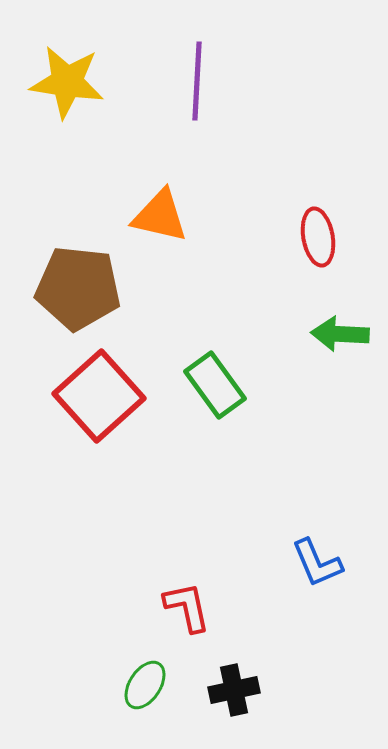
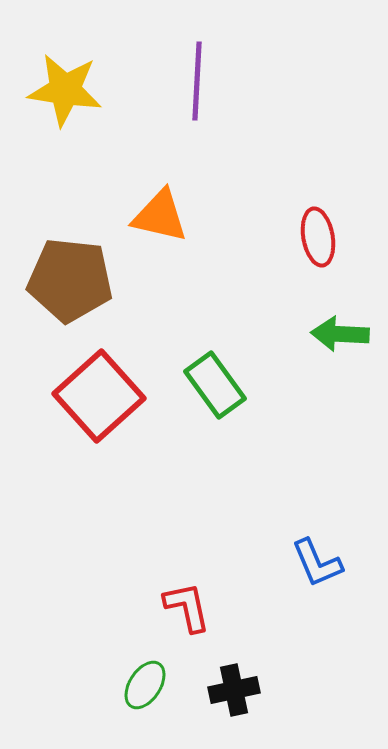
yellow star: moved 2 px left, 8 px down
brown pentagon: moved 8 px left, 8 px up
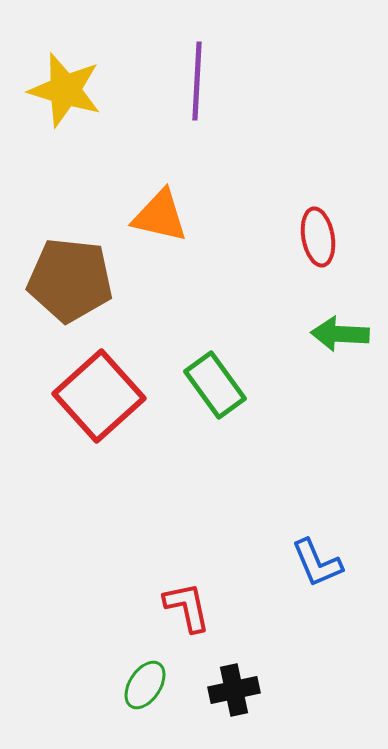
yellow star: rotated 8 degrees clockwise
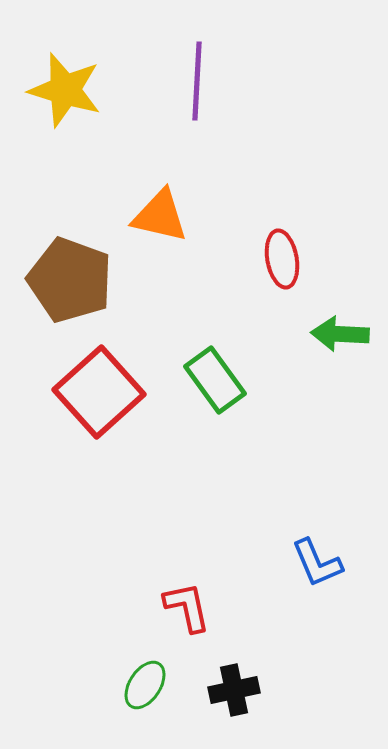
red ellipse: moved 36 px left, 22 px down
brown pentagon: rotated 14 degrees clockwise
green rectangle: moved 5 px up
red square: moved 4 px up
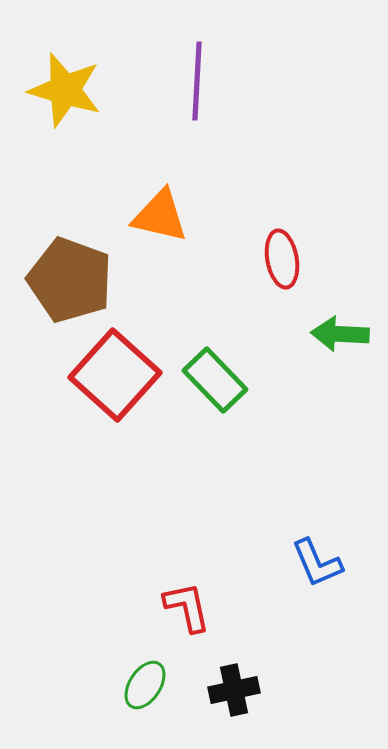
green rectangle: rotated 8 degrees counterclockwise
red square: moved 16 px right, 17 px up; rotated 6 degrees counterclockwise
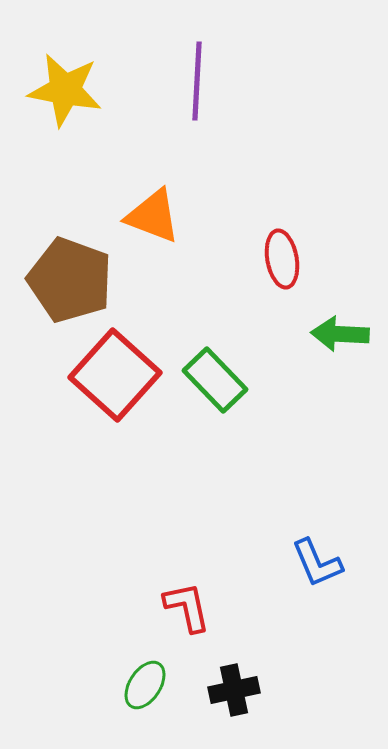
yellow star: rotated 6 degrees counterclockwise
orange triangle: moved 7 px left; rotated 8 degrees clockwise
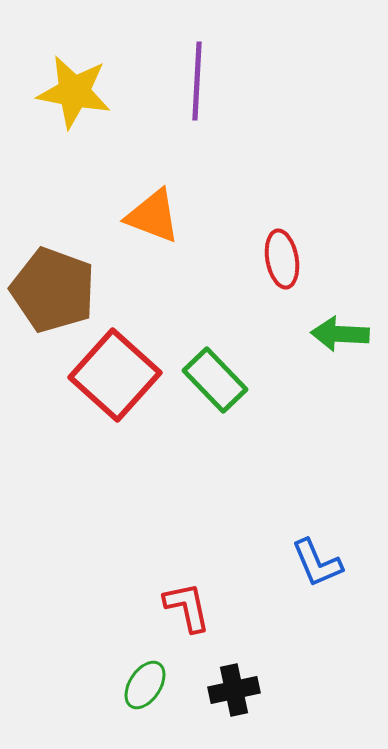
yellow star: moved 9 px right, 2 px down
brown pentagon: moved 17 px left, 10 px down
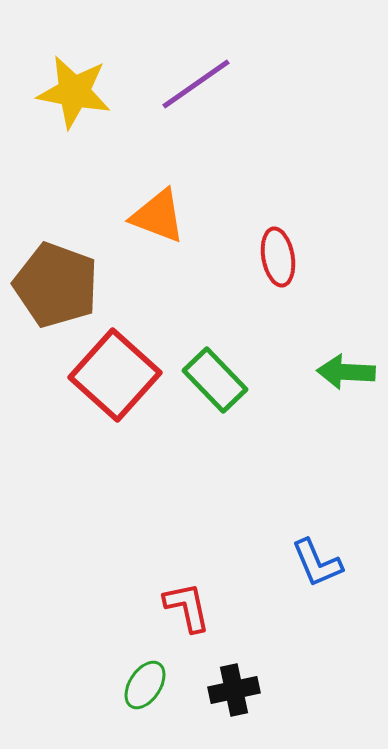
purple line: moved 1 px left, 3 px down; rotated 52 degrees clockwise
orange triangle: moved 5 px right
red ellipse: moved 4 px left, 2 px up
brown pentagon: moved 3 px right, 5 px up
green arrow: moved 6 px right, 38 px down
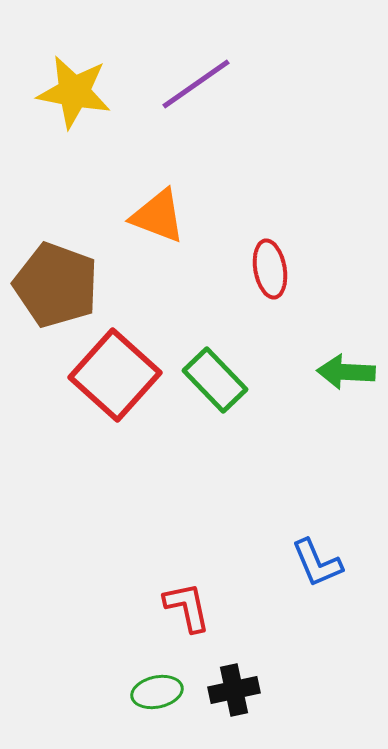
red ellipse: moved 8 px left, 12 px down
green ellipse: moved 12 px right, 7 px down; rotated 45 degrees clockwise
